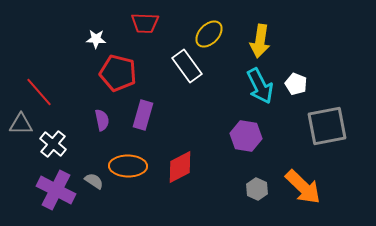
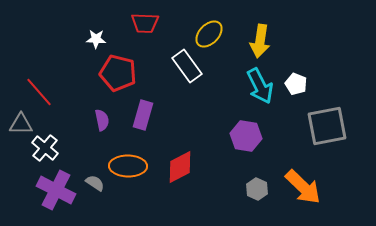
white cross: moved 8 px left, 4 px down
gray semicircle: moved 1 px right, 2 px down
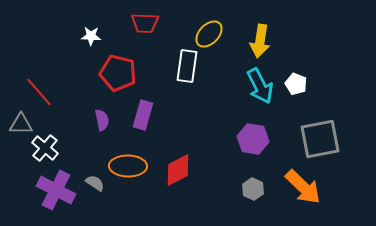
white star: moved 5 px left, 3 px up
white rectangle: rotated 44 degrees clockwise
gray square: moved 7 px left, 13 px down
purple hexagon: moved 7 px right, 3 px down
red diamond: moved 2 px left, 3 px down
gray hexagon: moved 4 px left
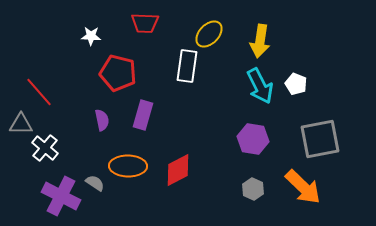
purple cross: moved 5 px right, 6 px down
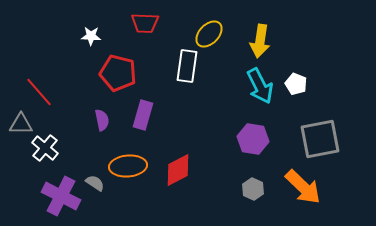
orange ellipse: rotated 6 degrees counterclockwise
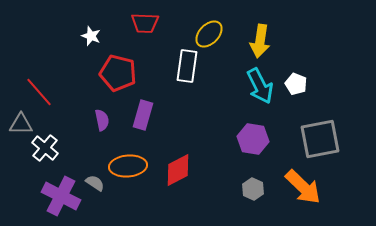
white star: rotated 18 degrees clockwise
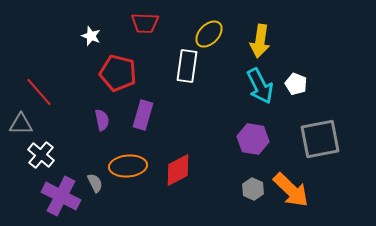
white cross: moved 4 px left, 7 px down
gray semicircle: rotated 30 degrees clockwise
orange arrow: moved 12 px left, 3 px down
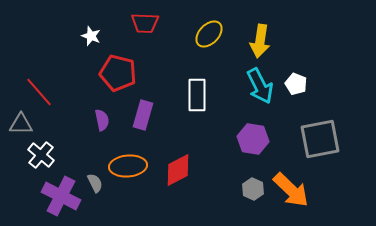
white rectangle: moved 10 px right, 29 px down; rotated 8 degrees counterclockwise
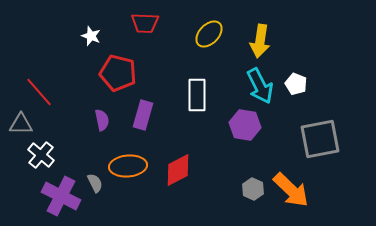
purple hexagon: moved 8 px left, 14 px up
